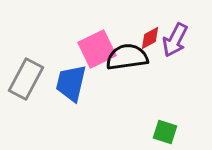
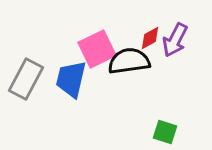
black semicircle: moved 2 px right, 4 px down
blue trapezoid: moved 4 px up
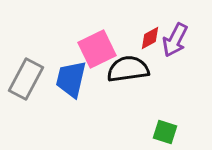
black semicircle: moved 1 px left, 8 px down
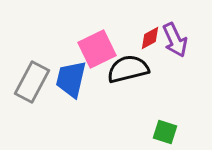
purple arrow: rotated 52 degrees counterclockwise
black semicircle: rotated 6 degrees counterclockwise
gray rectangle: moved 6 px right, 3 px down
